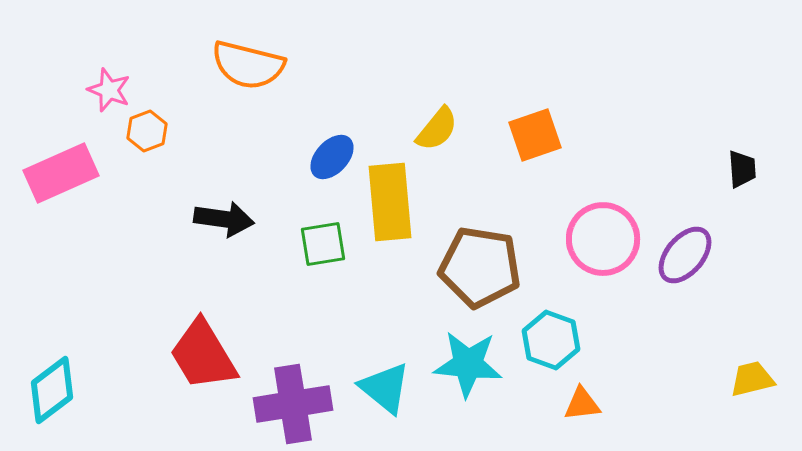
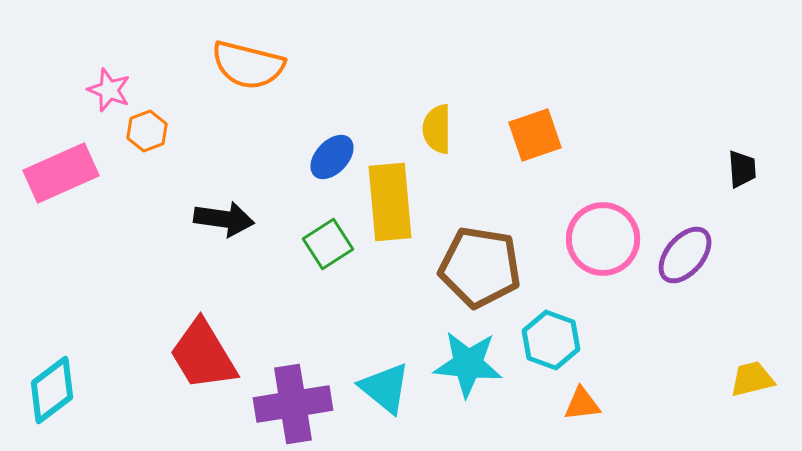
yellow semicircle: rotated 141 degrees clockwise
green square: moved 5 px right; rotated 24 degrees counterclockwise
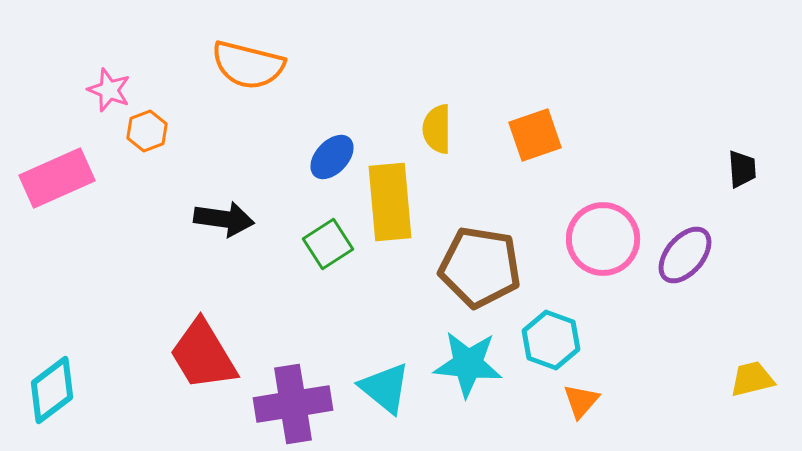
pink rectangle: moved 4 px left, 5 px down
orange triangle: moved 1 px left, 3 px up; rotated 42 degrees counterclockwise
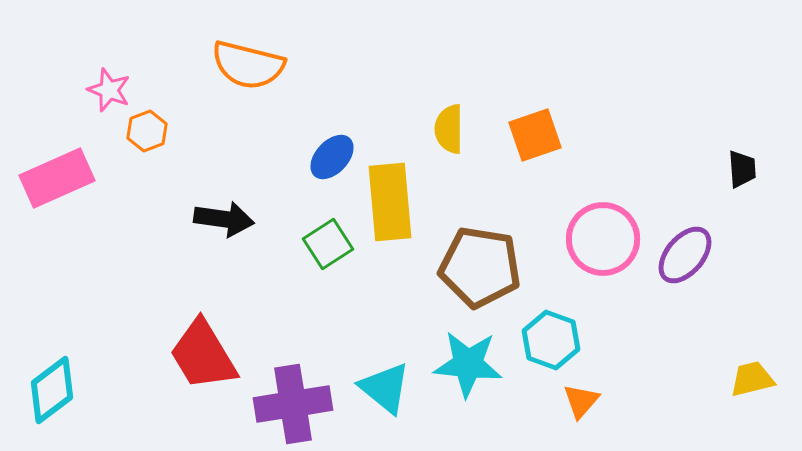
yellow semicircle: moved 12 px right
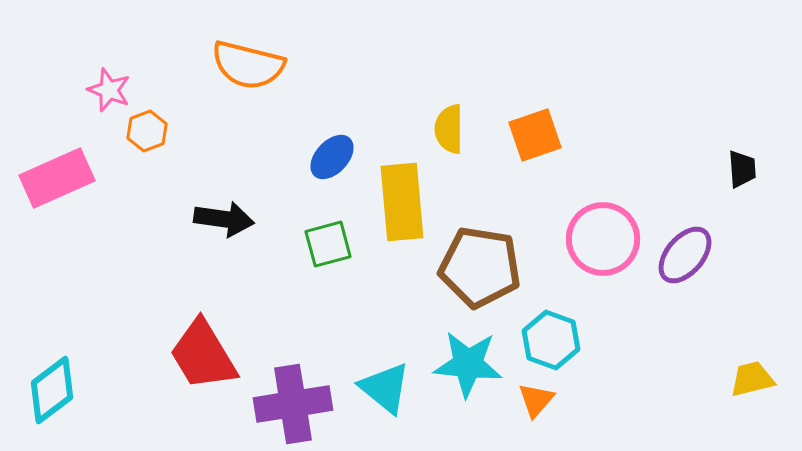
yellow rectangle: moved 12 px right
green square: rotated 18 degrees clockwise
orange triangle: moved 45 px left, 1 px up
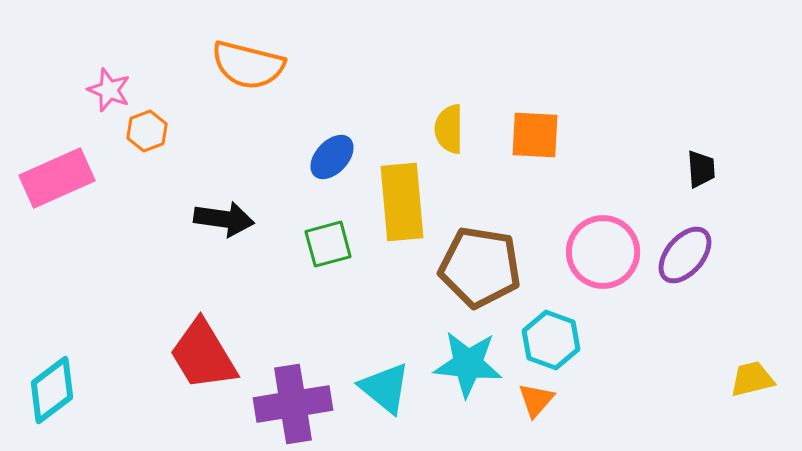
orange square: rotated 22 degrees clockwise
black trapezoid: moved 41 px left
pink circle: moved 13 px down
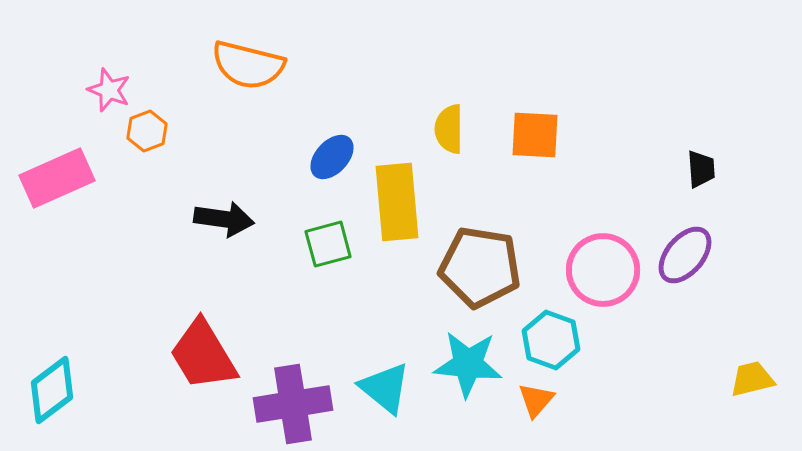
yellow rectangle: moved 5 px left
pink circle: moved 18 px down
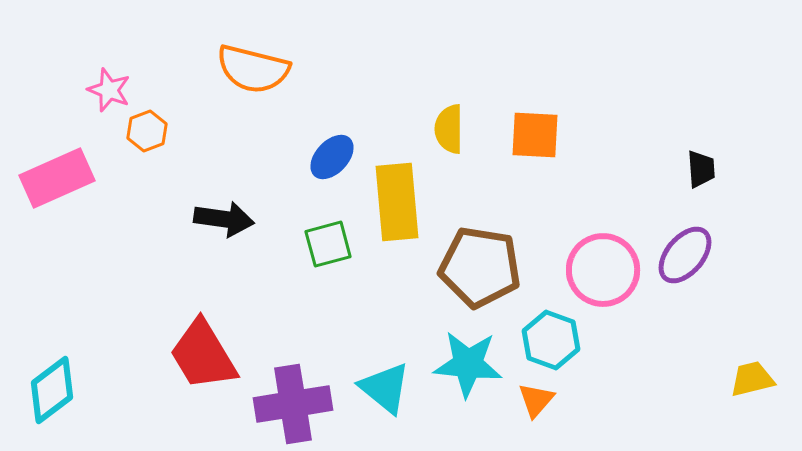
orange semicircle: moved 5 px right, 4 px down
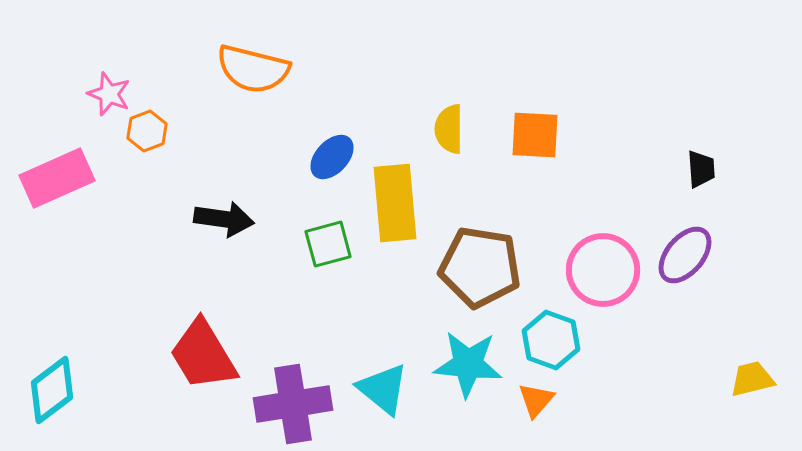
pink star: moved 4 px down
yellow rectangle: moved 2 px left, 1 px down
cyan triangle: moved 2 px left, 1 px down
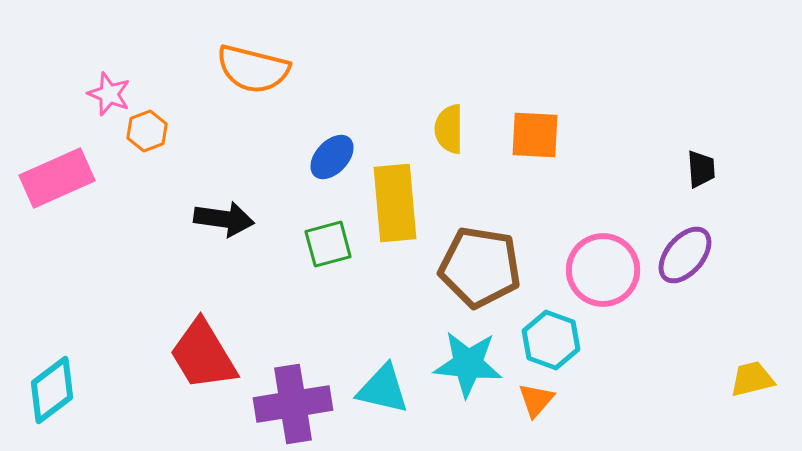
cyan triangle: rotated 26 degrees counterclockwise
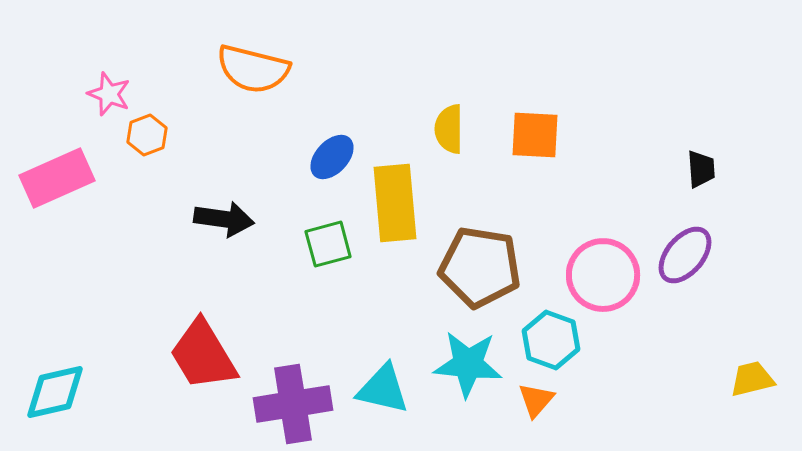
orange hexagon: moved 4 px down
pink circle: moved 5 px down
cyan diamond: moved 3 px right, 2 px down; rotated 24 degrees clockwise
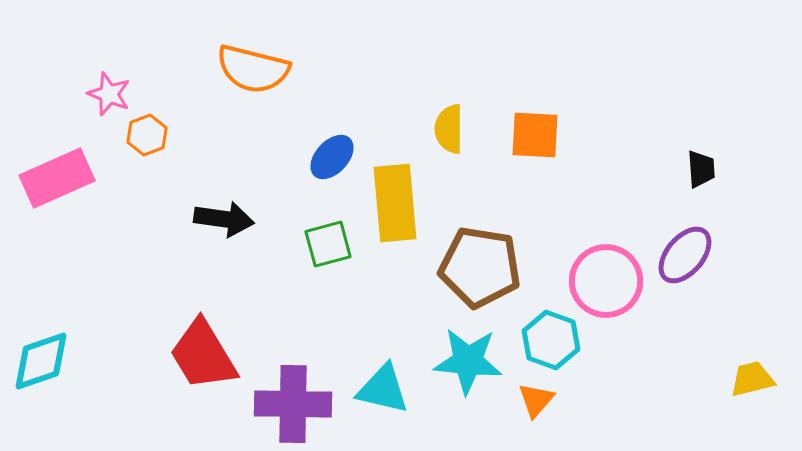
pink circle: moved 3 px right, 6 px down
cyan star: moved 3 px up
cyan diamond: moved 14 px left, 31 px up; rotated 6 degrees counterclockwise
purple cross: rotated 10 degrees clockwise
